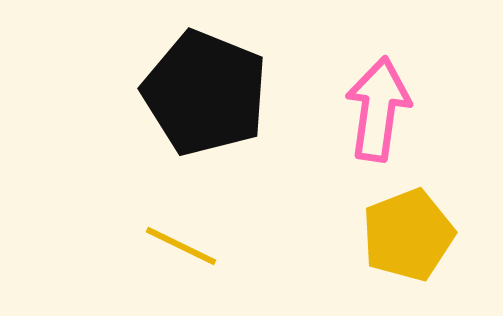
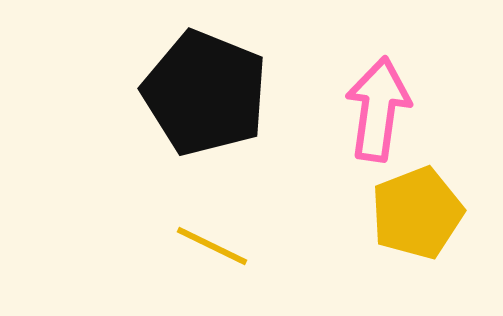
yellow pentagon: moved 9 px right, 22 px up
yellow line: moved 31 px right
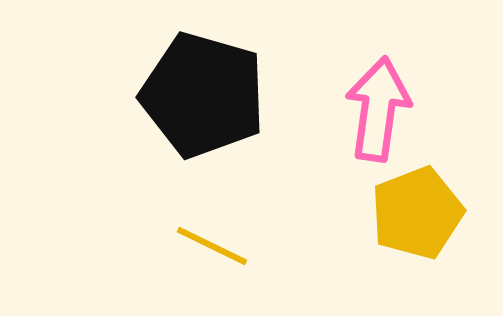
black pentagon: moved 2 px left, 2 px down; rotated 6 degrees counterclockwise
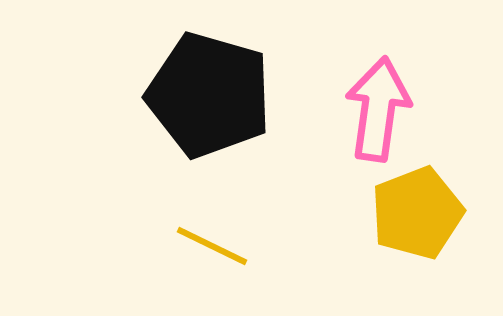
black pentagon: moved 6 px right
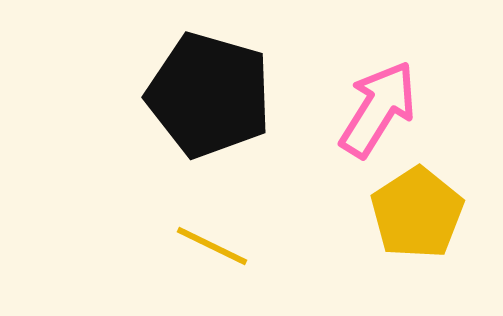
pink arrow: rotated 24 degrees clockwise
yellow pentagon: rotated 12 degrees counterclockwise
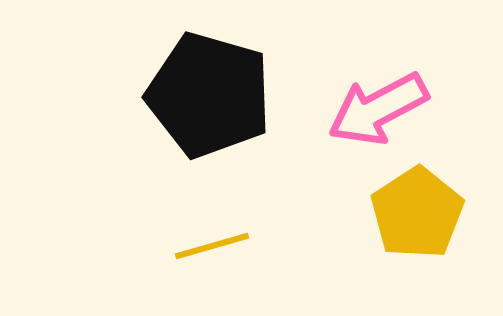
pink arrow: rotated 150 degrees counterclockwise
yellow line: rotated 42 degrees counterclockwise
